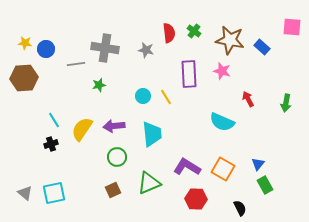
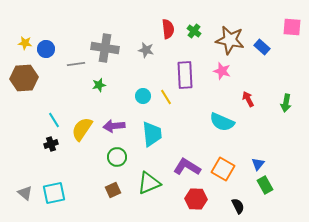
red semicircle: moved 1 px left, 4 px up
purple rectangle: moved 4 px left, 1 px down
black semicircle: moved 2 px left, 2 px up
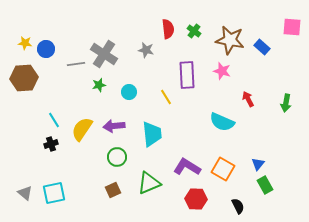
gray cross: moved 1 px left, 6 px down; rotated 24 degrees clockwise
purple rectangle: moved 2 px right
cyan circle: moved 14 px left, 4 px up
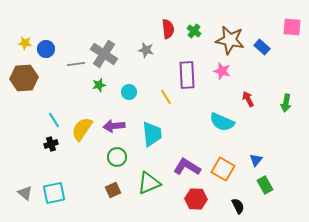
blue triangle: moved 2 px left, 4 px up
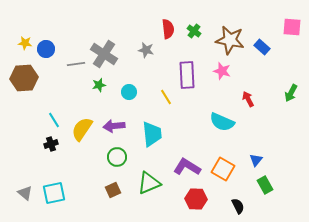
green arrow: moved 5 px right, 10 px up; rotated 18 degrees clockwise
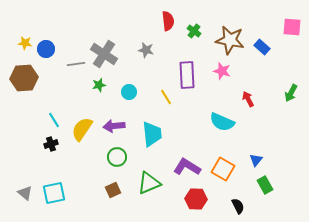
red semicircle: moved 8 px up
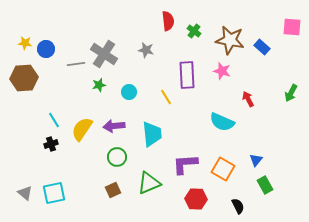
purple L-shape: moved 2 px left, 3 px up; rotated 36 degrees counterclockwise
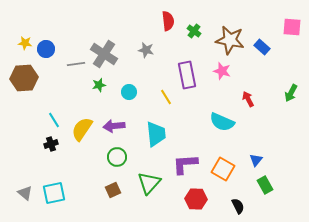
purple rectangle: rotated 8 degrees counterclockwise
cyan trapezoid: moved 4 px right
green triangle: rotated 25 degrees counterclockwise
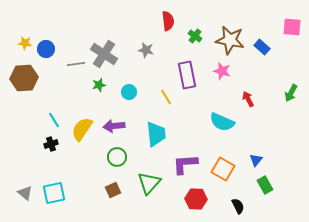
green cross: moved 1 px right, 5 px down
